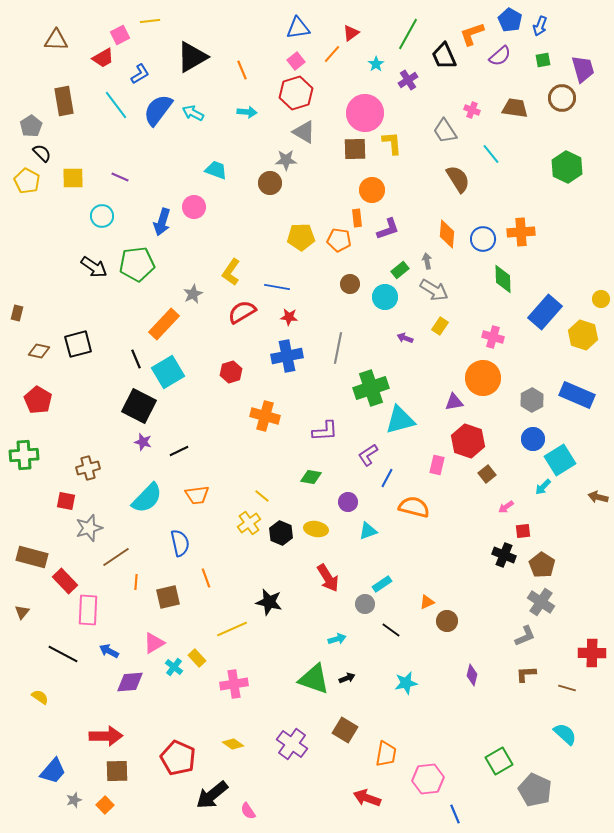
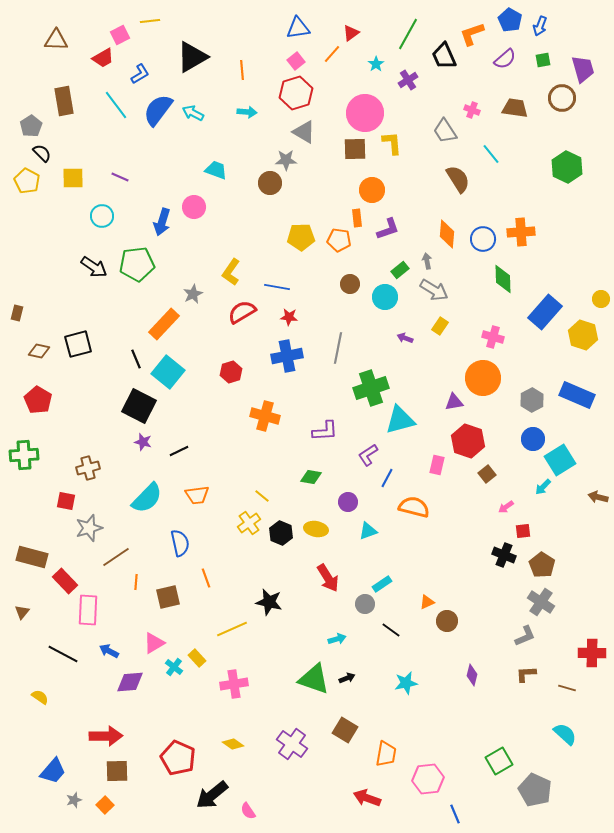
purple semicircle at (500, 56): moved 5 px right, 3 px down
orange line at (242, 70): rotated 18 degrees clockwise
cyan square at (168, 372): rotated 20 degrees counterclockwise
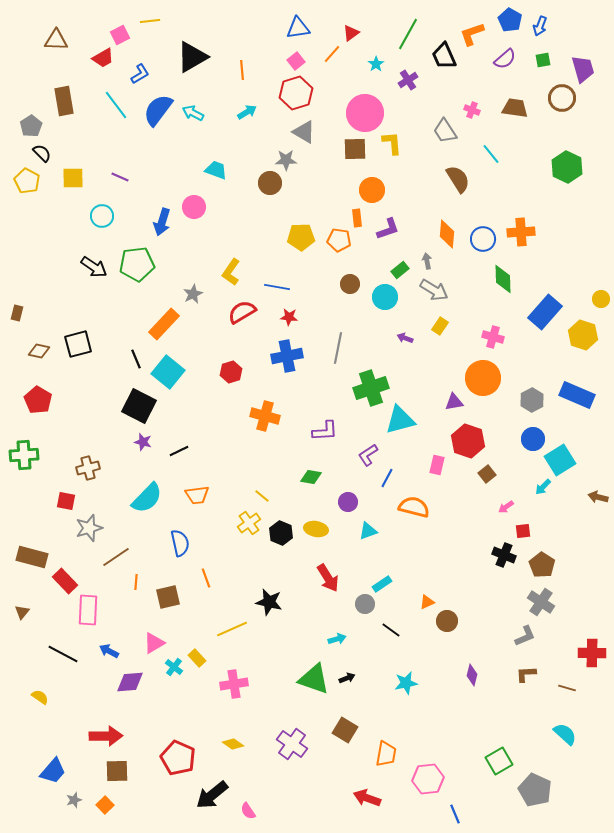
cyan arrow at (247, 112): rotated 36 degrees counterclockwise
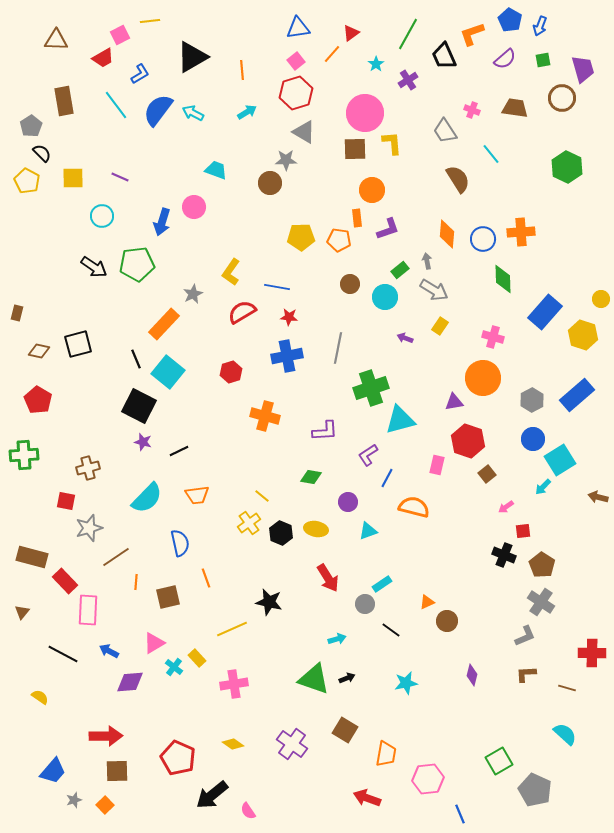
blue rectangle at (577, 395): rotated 64 degrees counterclockwise
blue line at (455, 814): moved 5 px right
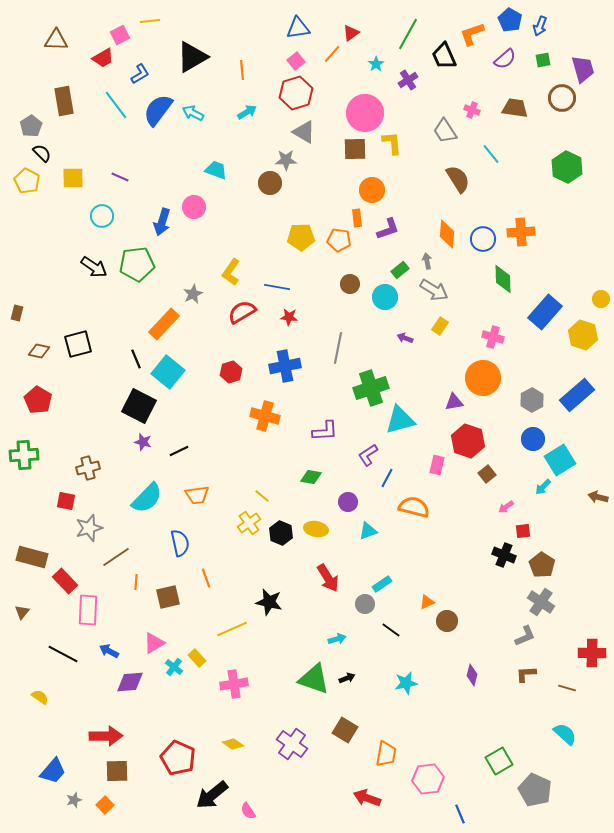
blue cross at (287, 356): moved 2 px left, 10 px down
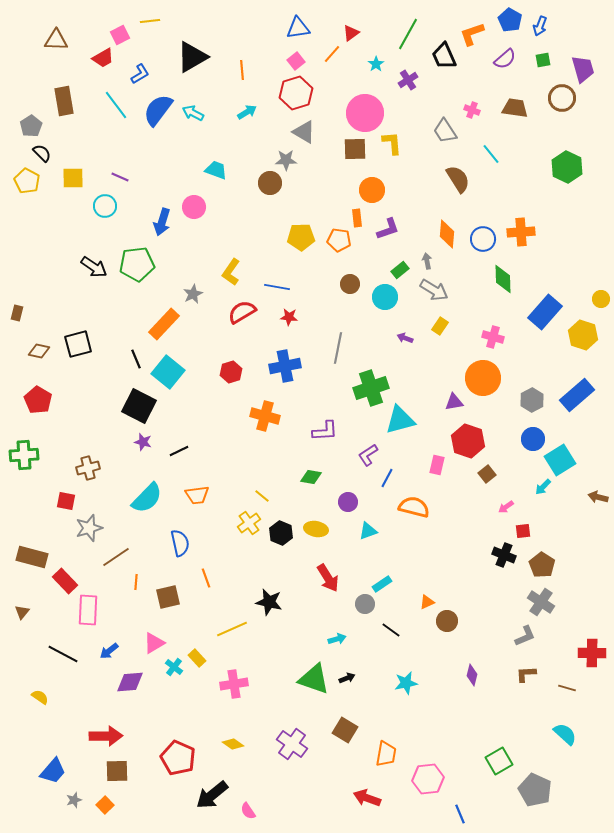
cyan circle at (102, 216): moved 3 px right, 10 px up
blue arrow at (109, 651): rotated 66 degrees counterclockwise
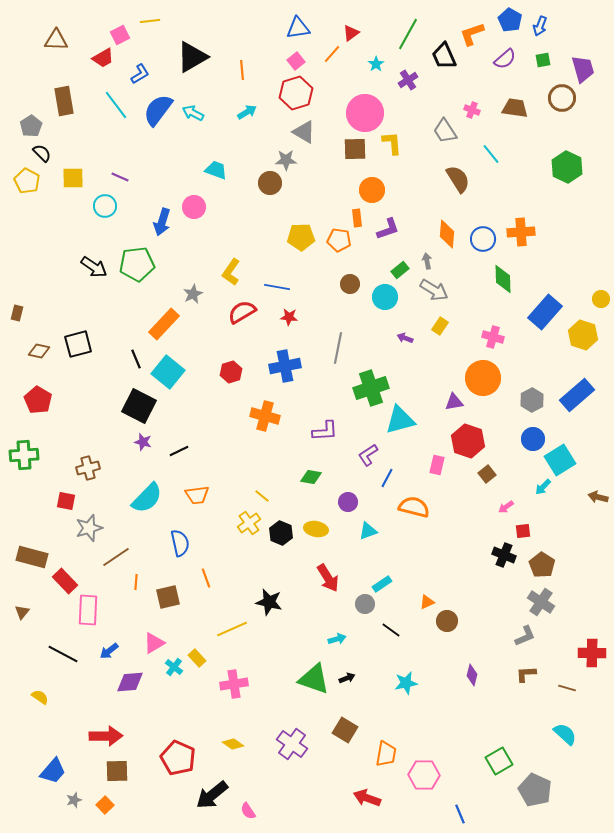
pink hexagon at (428, 779): moved 4 px left, 4 px up; rotated 8 degrees clockwise
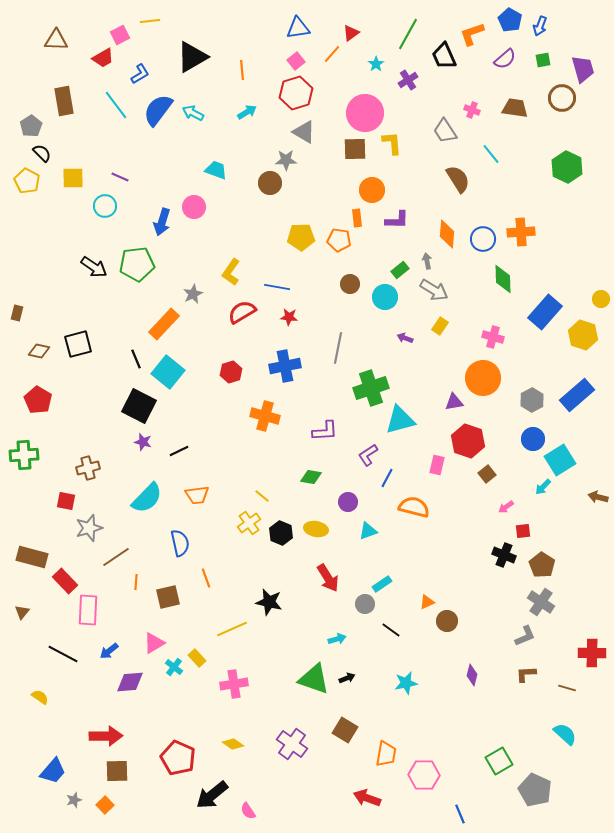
purple L-shape at (388, 229): moved 9 px right, 9 px up; rotated 20 degrees clockwise
